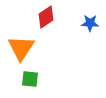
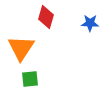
red diamond: rotated 40 degrees counterclockwise
green square: rotated 12 degrees counterclockwise
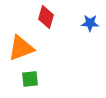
orange triangle: rotated 36 degrees clockwise
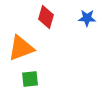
blue star: moved 3 px left, 5 px up
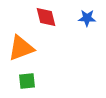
red diamond: rotated 30 degrees counterclockwise
green square: moved 3 px left, 2 px down
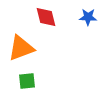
blue star: moved 1 px right, 1 px up
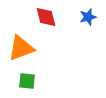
blue star: rotated 18 degrees counterclockwise
green square: rotated 12 degrees clockwise
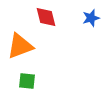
blue star: moved 3 px right, 1 px down
orange triangle: moved 1 px left, 2 px up
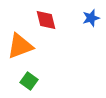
red diamond: moved 3 px down
green square: moved 2 px right; rotated 30 degrees clockwise
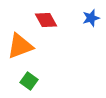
red diamond: rotated 15 degrees counterclockwise
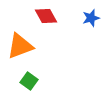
red diamond: moved 4 px up
